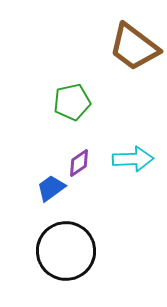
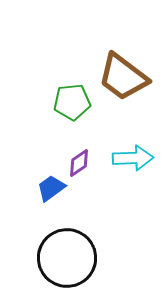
brown trapezoid: moved 11 px left, 30 px down
green pentagon: rotated 6 degrees clockwise
cyan arrow: moved 1 px up
black circle: moved 1 px right, 7 px down
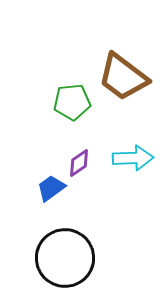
black circle: moved 2 px left
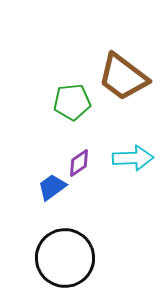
blue trapezoid: moved 1 px right, 1 px up
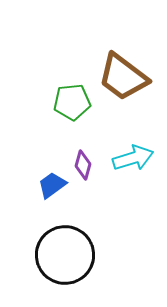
cyan arrow: rotated 15 degrees counterclockwise
purple diamond: moved 4 px right, 2 px down; rotated 40 degrees counterclockwise
blue trapezoid: moved 2 px up
black circle: moved 3 px up
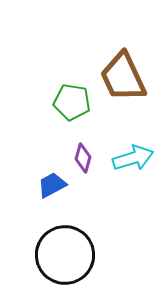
brown trapezoid: rotated 28 degrees clockwise
green pentagon: rotated 15 degrees clockwise
purple diamond: moved 7 px up
blue trapezoid: rotated 8 degrees clockwise
